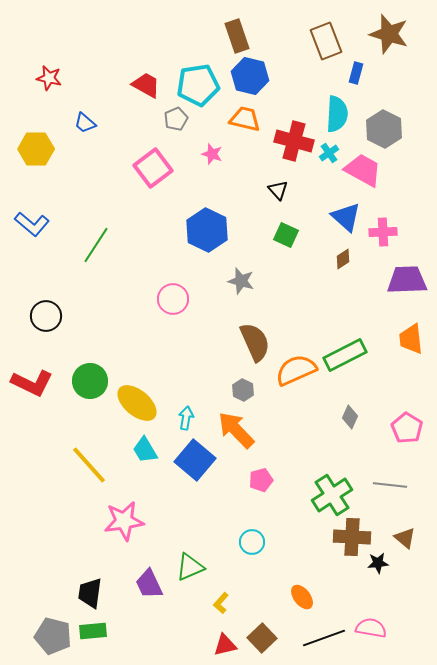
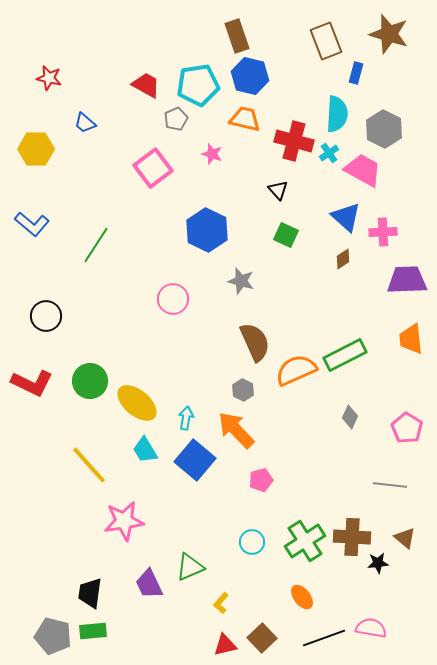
green cross at (332, 495): moved 27 px left, 46 px down
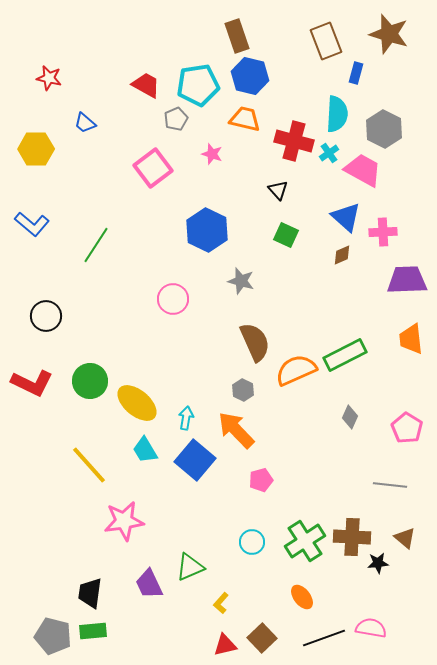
brown diamond at (343, 259): moved 1 px left, 4 px up; rotated 10 degrees clockwise
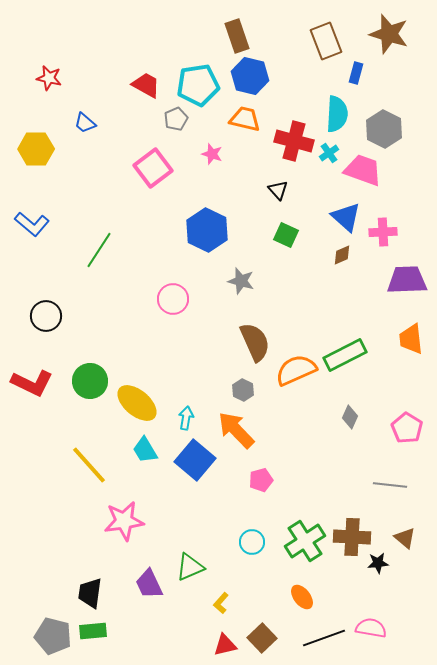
pink trapezoid at (363, 170): rotated 9 degrees counterclockwise
green line at (96, 245): moved 3 px right, 5 px down
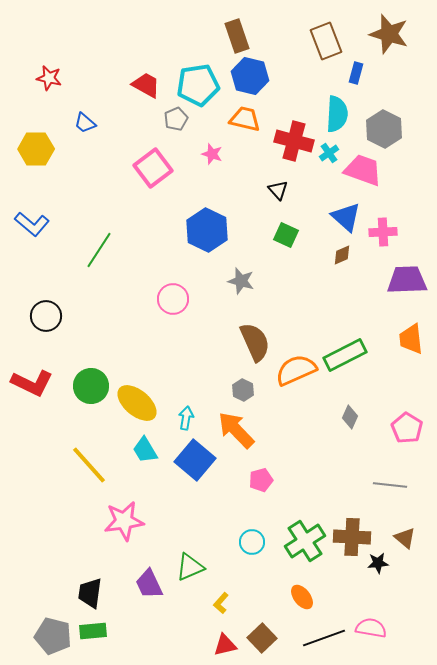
green circle at (90, 381): moved 1 px right, 5 px down
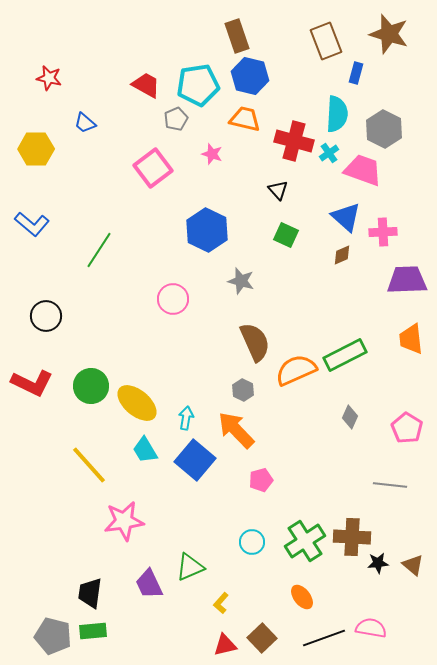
brown triangle at (405, 538): moved 8 px right, 27 px down
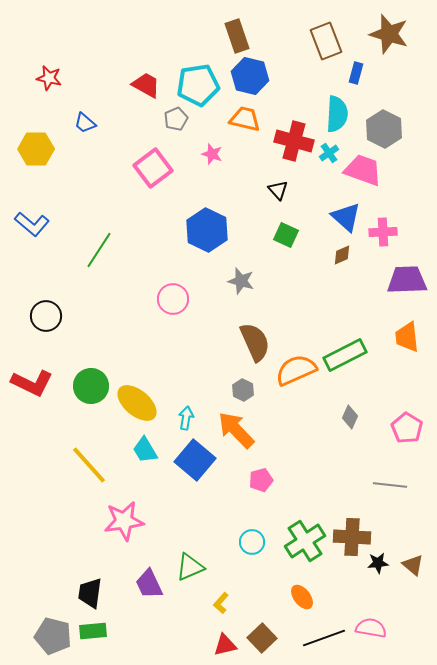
orange trapezoid at (411, 339): moved 4 px left, 2 px up
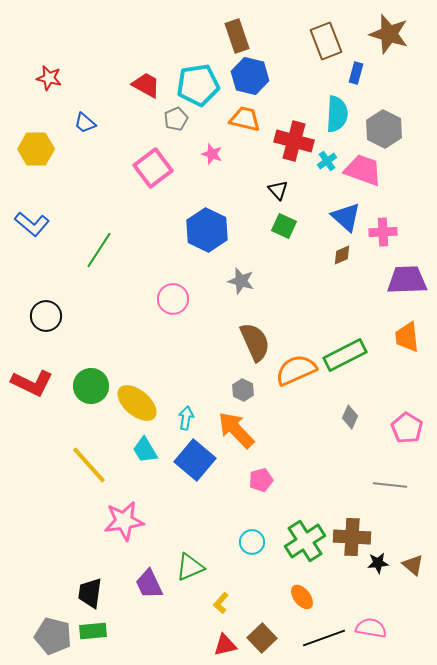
cyan cross at (329, 153): moved 2 px left, 8 px down
green square at (286, 235): moved 2 px left, 9 px up
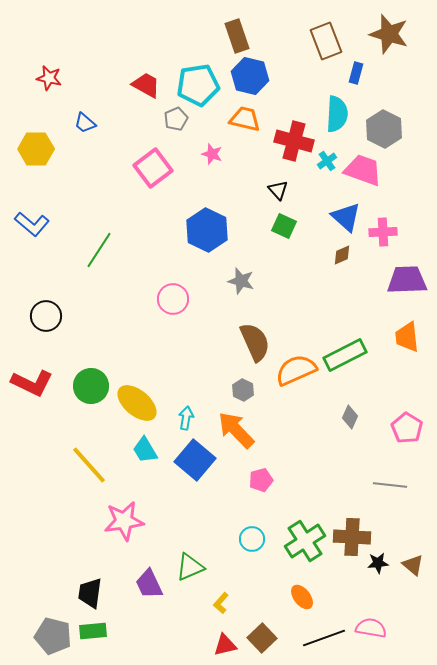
cyan circle at (252, 542): moved 3 px up
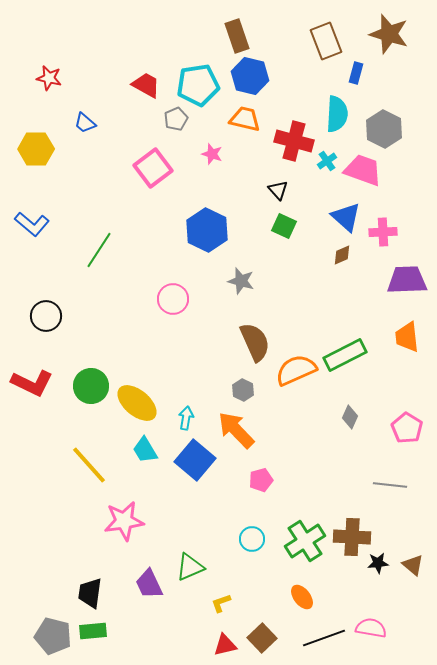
yellow L-shape at (221, 603): rotated 30 degrees clockwise
